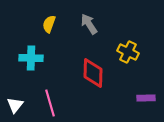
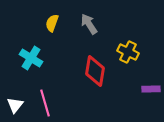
yellow semicircle: moved 3 px right, 1 px up
cyan cross: rotated 30 degrees clockwise
red diamond: moved 2 px right, 2 px up; rotated 8 degrees clockwise
purple rectangle: moved 5 px right, 9 px up
pink line: moved 5 px left
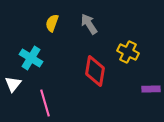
white triangle: moved 2 px left, 21 px up
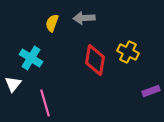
gray arrow: moved 5 px left, 6 px up; rotated 60 degrees counterclockwise
red diamond: moved 11 px up
purple rectangle: moved 2 px down; rotated 18 degrees counterclockwise
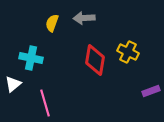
cyan cross: rotated 20 degrees counterclockwise
white triangle: rotated 12 degrees clockwise
